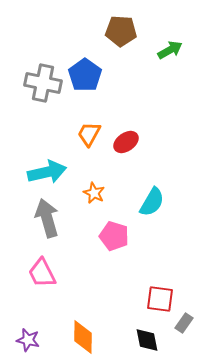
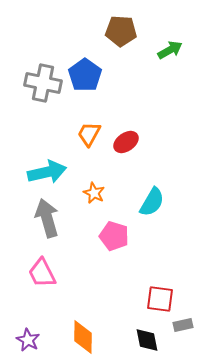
gray rectangle: moved 1 px left, 2 px down; rotated 42 degrees clockwise
purple star: rotated 15 degrees clockwise
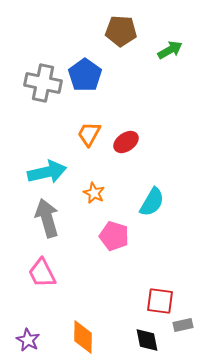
red square: moved 2 px down
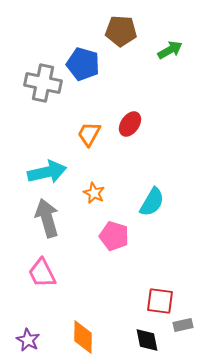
blue pentagon: moved 2 px left, 11 px up; rotated 20 degrees counterclockwise
red ellipse: moved 4 px right, 18 px up; rotated 20 degrees counterclockwise
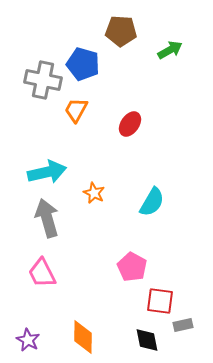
gray cross: moved 3 px up
orange trapezoid: moved 13 px left, 24 px up
pink pentagon: moved 18 px right, 31 px down; rotated 12 degrees clockwise
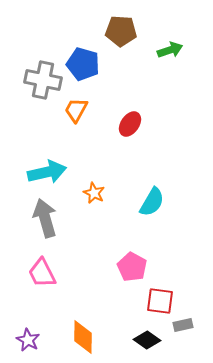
green arrow: rotated 10 degrees clockwise
gray arrow: moved 2 px left
black diamond: rotated 44 degrees counterclockwise
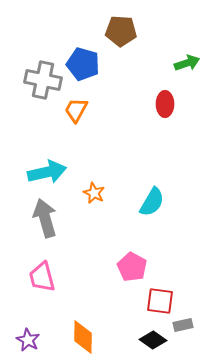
green arrow: moved 17 px right, 13 px down
red ellipse: moved 35 px right, 20 px up; rotated 35 degrees counterclockwise
pink trapezoid: moved 4 px down; rotated 12 degrees clockwise
black diamond: moved 6 px right
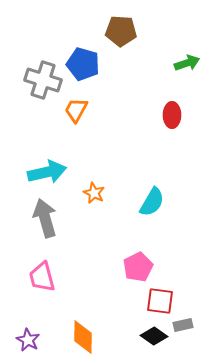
gray cross: rotated 6 degrees clockwise
red ellipse: moved 7 px right, 11 px down
pink pentagon: moved 6 px right; rotated 16 degrees clockwise
black diamond: moved 1 px right, 4 px up
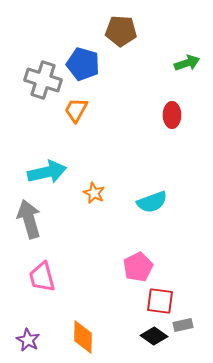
cyan semicircle: rotated 40 degrees clockwise
gray arrow: moved 16 px left, 1 px down
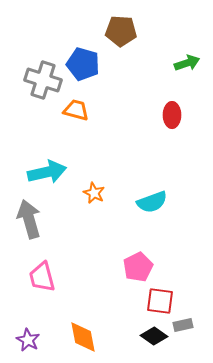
orange trapezoid: rotated 76 degrees clockwise
orange diamond: rotated 12 degrees counterclockwise
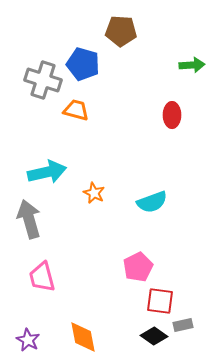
green arrow: moved 5 px right, 2 px down; rotated 15 degrees clockwise
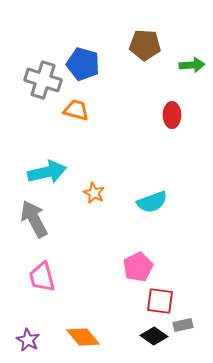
brown pentagon: moved 24 px right, 14 px down
gray arrow: moved 5 px right; rotated 12 degrees counterclockwise
orange diamond: rotated 28 degrees counterclockwise
